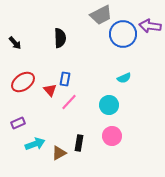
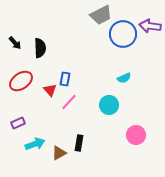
black semicircle: moved 20 px left, 10 px down
red ellipse: moved 2 px left, 1 px up
pink circle: moved 24 px right, 1 px up
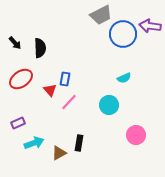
red ellipse: moved 2 px up
cyan arrow: moved 1 px left, 1 px up
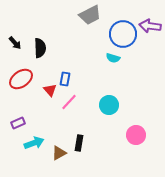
gray trapezoid: moved 11 px left
cyan semicircle: moved 11 px left, 20 px up; rotated 40 degrees clockwise
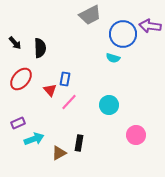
red ellipse: rotated 15 degrees counterclockwise
cyan arrow: moved 4 px up
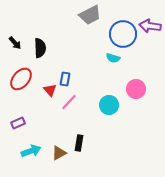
pink circle: moved 46 px up
cyan arrow: moved 3 px left, 12 px down
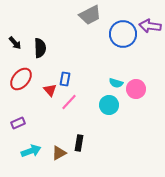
cyan semicircle: moved 3 px right, 25 px down
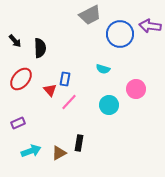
blue circle: moved 3 px left
black arrow: moved 2 px up
cyan semicircle: moved 13 px left, 14 px up
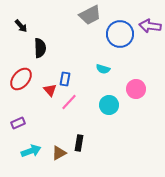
black arrow: moved 6 px right, 15 px up
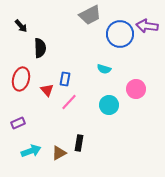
purple arrow: moved 3 px left
cyan semicircle: moved 1 px right
red ellipse: rotated 25 degrees counterclockwise
red triangle: moved 3 px left
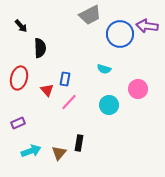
red ellipse: moved 2 px left, 1 px up
pink circle: moved 2 px right
brown triangle: rotated 21 degrees counterclockwise
